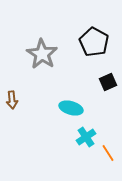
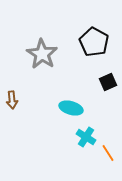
cyan cross: rotated 24 degrees counterclockwise
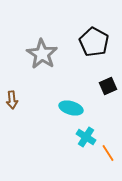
black square: moved 4 px down
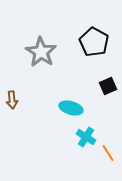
gray star: moved 1 px left, 2 px up
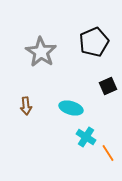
black pentagon: rotated 20 degrees clockwise
brown arrow: moved 14 px right, 6 px down
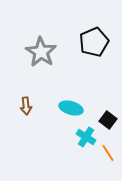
black square: moved 34 px down; rotated 30 degrees counterclockwise
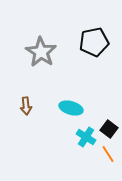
black pentagon: rotated 12 degrees clockwise
black square: moved 1 px right, 9 px down
orange line: moved 1 px down
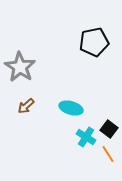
gray star: moved 21 px left, 15 px down
brown arrow: rotated 54 degrees clockwise
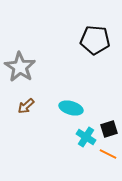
black pentagon: moved 1 px right, 2 px up; rotated 16 degrees clockwise
black square: rotated 36 degrees clockwise
orange line: rotated 30 degrees counterclockwise
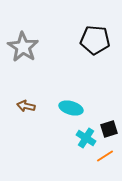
gray star: moved 3 px right, 20 px up
brown arrow: rotated 54 degrees clockwise
cyan cross: moved 1 px down
orange line: moved 3 px left, 2 px down; rotated 60 degrees counterclockwise
